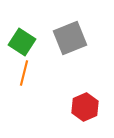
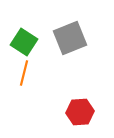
green square: moved 2 px right
red hexagon: moved 5 px left, 5 px down; rotated 20 degrees clockwise
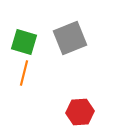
green square: rotated 16 degrees counterclockwise
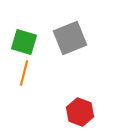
red hexagon: rotated 24 degrees clockwise
